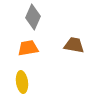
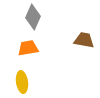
brown trapezoid: moved 10 px right, 5 px up
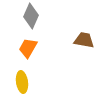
gray diamond: moved 2 px left, 1 px up
orange trapezoid: rotated 50 degrees counterclockwise
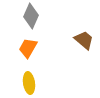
brown trapezoid: rotated 30 degrees clockwise
yellow ellipse: moved 7 px right, 1 px down
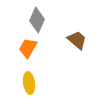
gray diamond: moved 6 px right, 4 px down
brown trapezoid: moved 7 px left
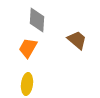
gray diamond: rotated 20 degrees counterclockwise
yellow ellipse: moved 2 px left, 1 px down; rotated 15 degrees clockwise
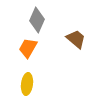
gray diamond: rotated 20 degrees clockwise
brown trapezoid: moved 1 px left, 1 px up
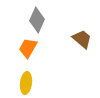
brown trapezoid: moved 6 px right
yellow ellipse: moved 1 px left, 1 px up
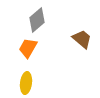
gray diamond: rotated 25 degrees clockwise
